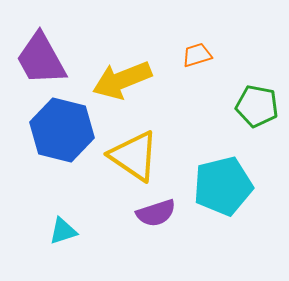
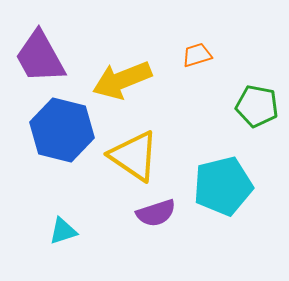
purple trapezoid: moved 1 px left, 2 px up
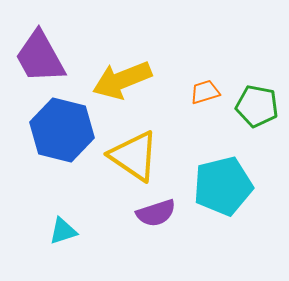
orange trapezoid: moved 8 px right, 37 px down
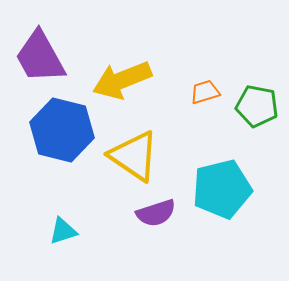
cyan pentagon: moved 1 px left, 3 px down
